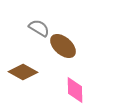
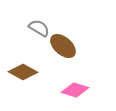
pink diamond: rotated 72 degrees counterclockwise
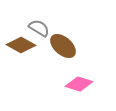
brown diamond: moved 2 px left, 27 px up
pink diamond: moved 4 px right, 6 px up
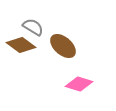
gray semicircle: moved 6 px left, 1 px up
brown diamond: rotated 8 degrees clockwise
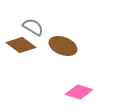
brown ellipse: rotated 20 degrees counterclockwise
pink diamond: moved 8 px down
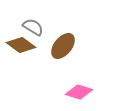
brown ellipse: rotated 72 degrees counterclockwise
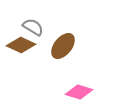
brown diamond: rotated 12 degrees counterclockwise
